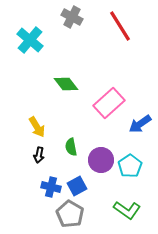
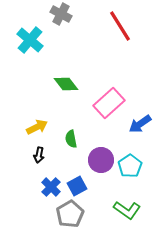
gray cross: moved 11 px left, 3 px up
yellow arrow: rotated 85 degrees counterclockwise
green semicircle: moved 8 px up
blue cross: rotated 30 degrees clockwise
gray pentagon: rotated 12 degrees clockwise
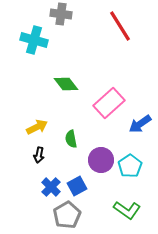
gray cross: rotated 20 degrees counterclockwise
cyan cross: moved 4 px right; rotated 24 degrees counterclockwise
gray pentagon: moved 3 px left, 1 px down
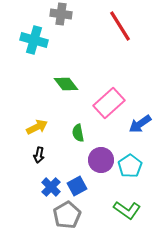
green semicircle: moved 7 px right, 6 px up
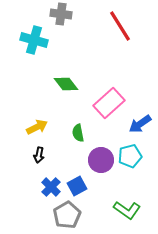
cyan pentagon: moved 10 px up; rotated 20 degrees clockwise
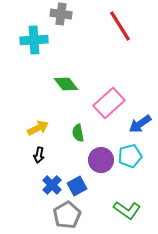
cyan cross: rotated 20 degrees counterclockwise
yellow arrow: moved 1 px right, 1 px down
blue cross: moved 1 px right, 2 px up
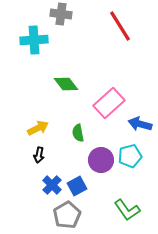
blue arrow: rotated 50 degrees clockwise
green L-shape: rotated 20 degrees clockwise
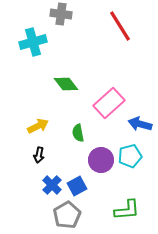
cyan cross: moved 1 px left, 2 px down; rotated 12 degrees counterclockwise
yellow arrow: moved 2 px up
green L-shape: rotated 60 degrees counterclockwise
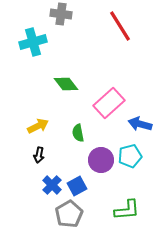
gray pentagon: moved 2 px right, 1 px up
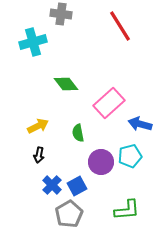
purple circle: moved 2 px down
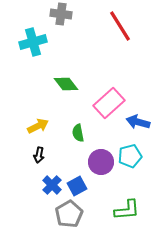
blue arrow: moved 2 px left, 2 px up
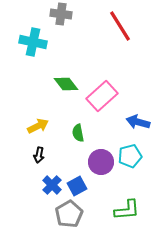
cyan cross: rotated 28 degrees clockwise
pink rectangle: moved 7 px left, 7 px up
